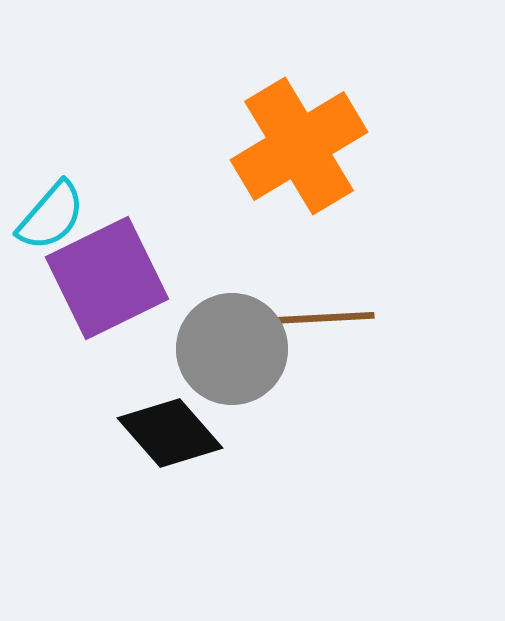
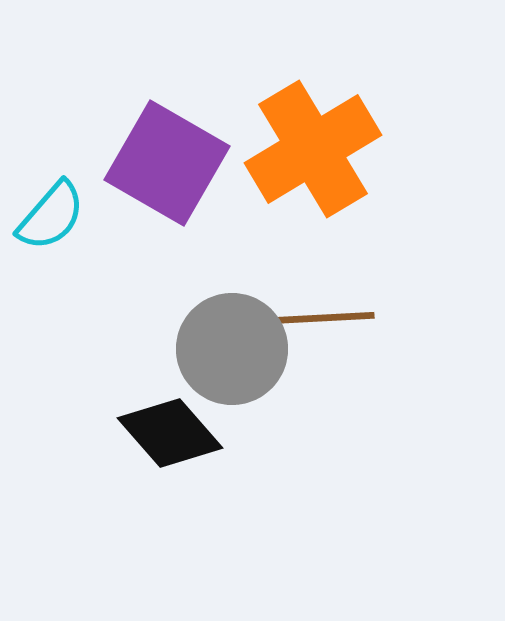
orange cross: moved 14 px right, 3 px down
purple square: moved 60 px right, 115 px up; rotated 34 degrees counterclockwise
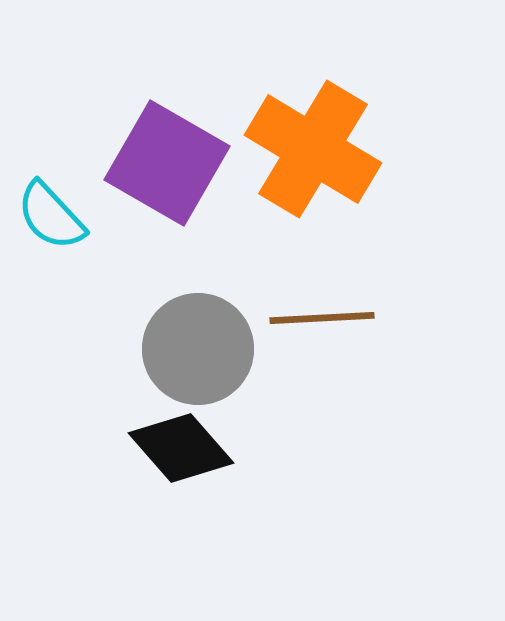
orange cross: rotated 28 degrees counterclockwise
cyan semicircle: rotated 96 degrees clockwise
gray circle: moved 34 px left
black diamond: moved 11 px right, 15 px down
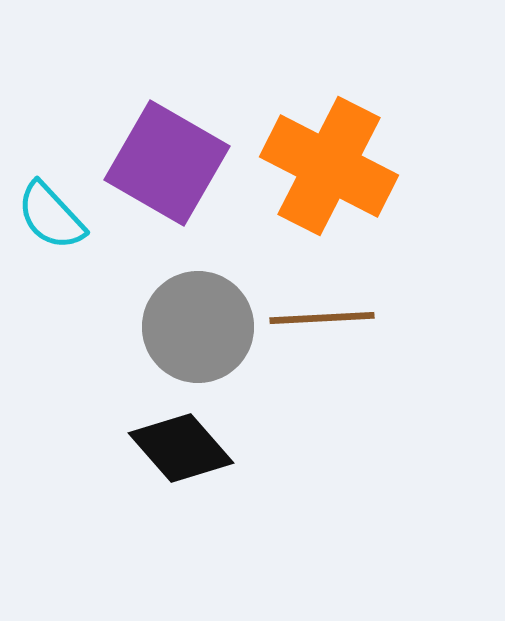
orange cross: moved 16 px right, 17 px down; rotated 4 degrees counterclockwise
gray circle: moved 22 px up
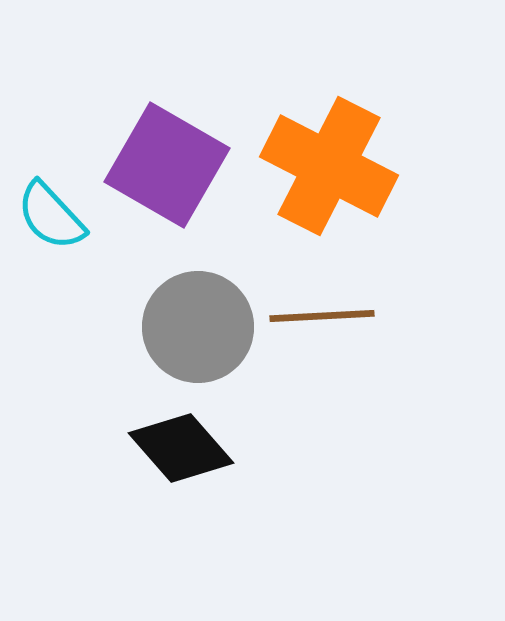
purple square: moved 2 px down
brown line: moved 2 px up
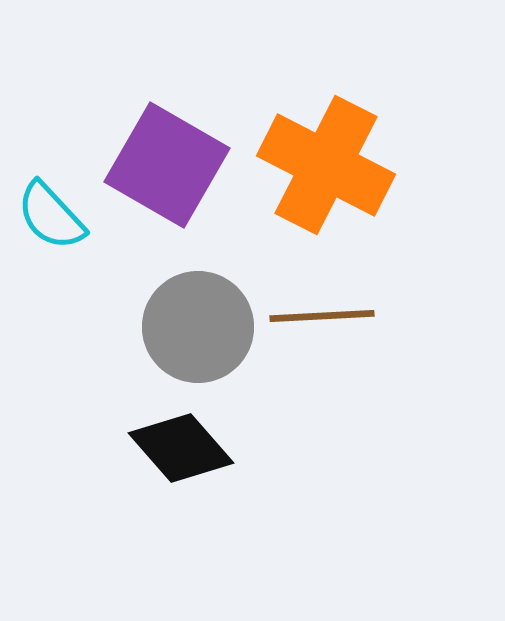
orange cross: moved 3 px left, 1 px up
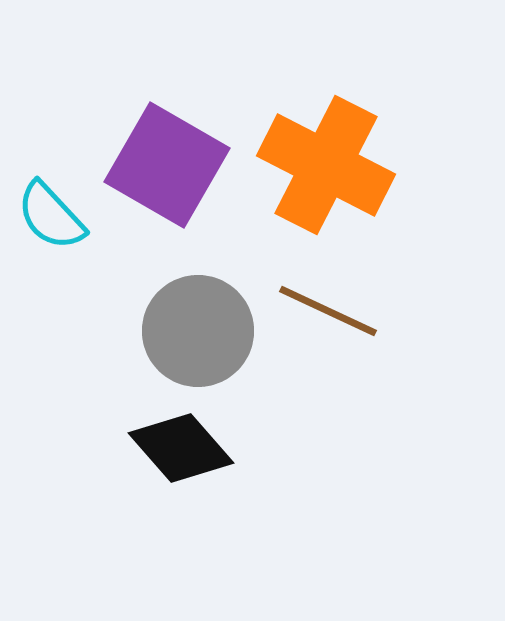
brown line: moved 6 px right, 5 px up; rotated 28 degrees clockwise
gray circle: moved 4 px down
